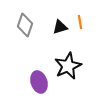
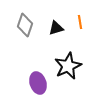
black triangle: moved 4 px left, 1 px down
purple ellipse: moved 1 px left, 1 px down
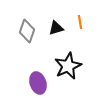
gray diamond: moved 2 px right, 6 px down
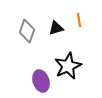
orange line: moved 1 px left, 2 px up
purple ellipse: moved 3 px right, 2 px up
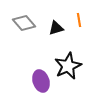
gray diamond: moved 3 px left, 8 px up; rotated 60 degrees counterclockwise
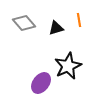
purple ellipse: moved 2 px down; rotated 55 degrees clockwise
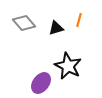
orange line: rotated 24 degrees clockwise
black star: rotated 20 degrees counterclockwise
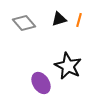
black triangle: moved 3 px right, 9 px up
purple ellipse: rotated 70 degrees counterclockwise
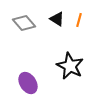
black triangle: moved 2 px left; rotated 49 degrees clockwise
black star: moved 2 px right
purple ellipse: moved 13 px left
